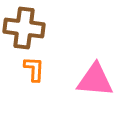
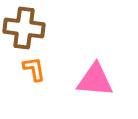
orange L-shape: rotated 12 degrees counterclockwise
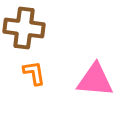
orange L-shape: moved 4 px down
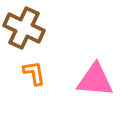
brown cross: rotated 18 degrees clockwise
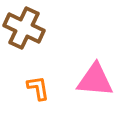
orange L-shape: moved 4 px right, 15 px down
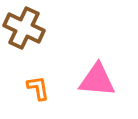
pink triangle: moved 2 px right
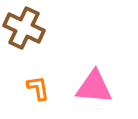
pink triangle: moved 3 px left, 7 px down
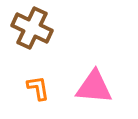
brown cross: moved 8 px right
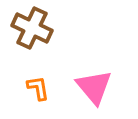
pink triangle: rotated 45 degrees clockwise
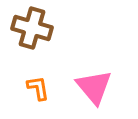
brown cross: rotated 9 degrees counterclockwise
